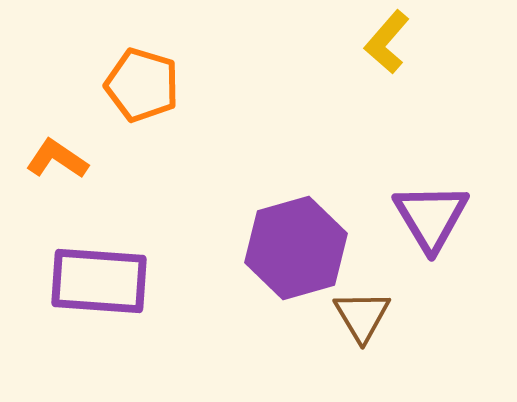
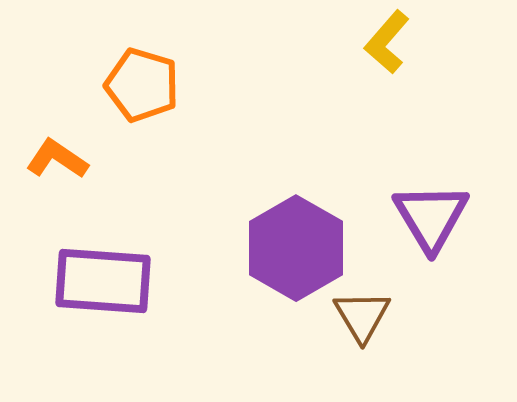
purple hexagon: rotated 14 degrees counterclockwise
purple rectangle: moved 4 px right
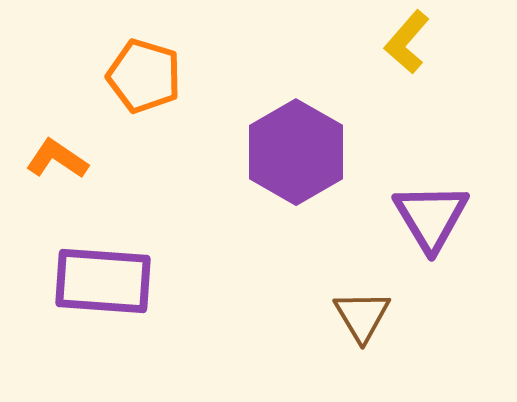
yellow L-shape: moved 20 px right
orange pentagon: moved 2 px right, 9 px up
purple hexagon: moved 96 px up
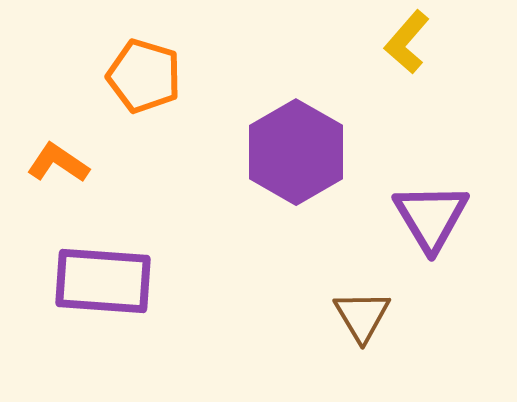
orange L-shape: moved 1 px right, 4 px down
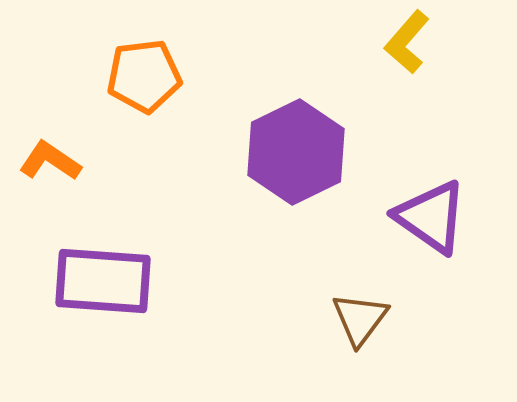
orange pentagon: rotated 24 degrees counterclockwise
purple hexagon: rotated 4 degrees clockwise
orange L-shape: moved 8 px left, 2 px up
purple triangle: rotated 24 degrees counterclockwise
brown triangle: moved 2 px left, 3 px down; rotated 8 degrees clockwise
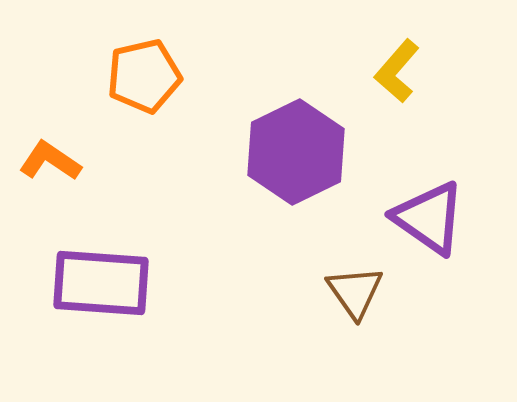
yellow L-shape: moved 10 px left, 29 px down
orange pentagon: rotated 6 degrees counterclockwise
purple triangle: moved 2 px left, 1 px down
purple rectangle: moved 2 px left, 2 px down
brown triangle: moved 5 px left, 27 px up; rotated 12 degrees counterclockwise
